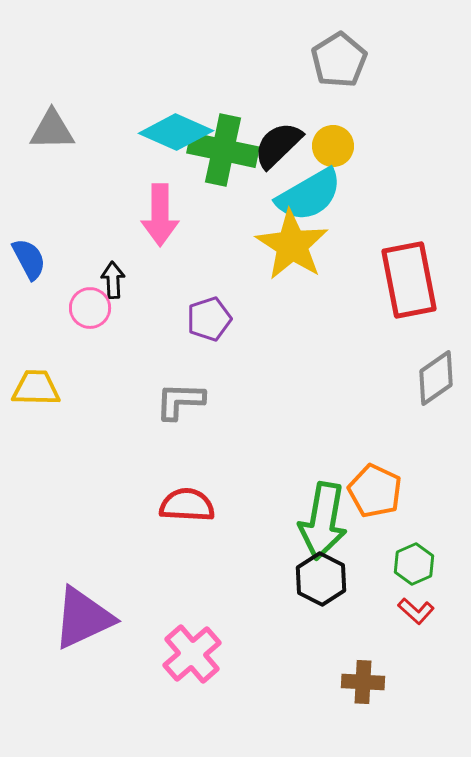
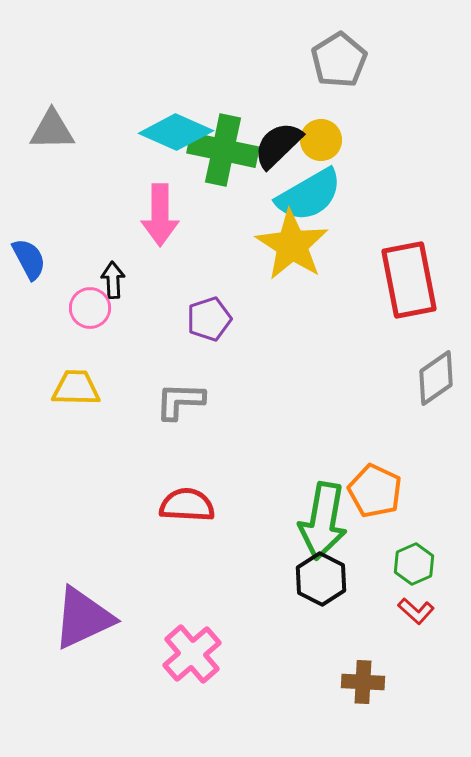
yellow circle: moved 12 px left, 6 px up
yellow trapezoid: moved 40 px right
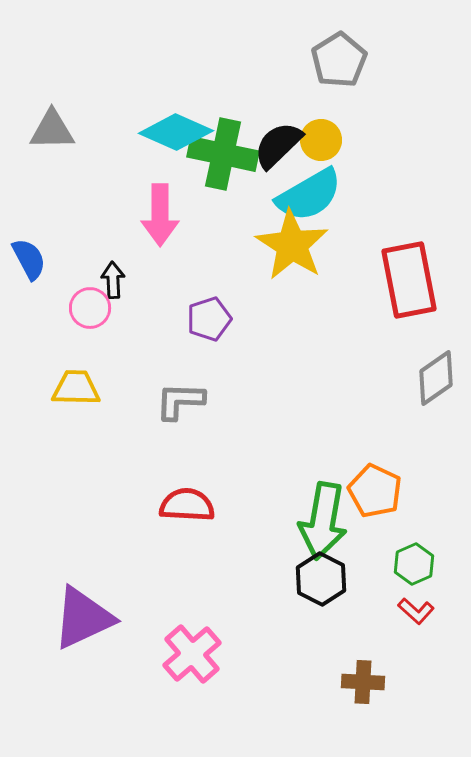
green cross: moved 4 px down
